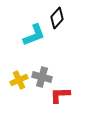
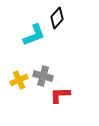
gray cross: moved 1 px right, 1 px up
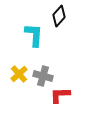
black diamond: moved 2 px right, 2 px up
cyan L-shape: rotated 65 degrees counterclockwise
yellow cross: moved 6 px up; rotated 18 degrees counterclockwise
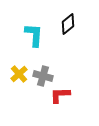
black diamond: moved 9 px right, 8 px down; rotated 10 degrees clockwise
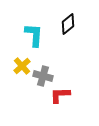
yellow cross: moved 3 px right, 8 px up
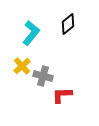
cyan L-shape: moved 3 px left, 2 px up; rotated 35 degrees clockwise
red L-shape: moved 2 px right
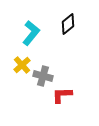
yellow cross: moved 1 px up
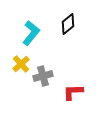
yellow cross: moved 1 px left, 1 px up
gray cross: rotated 30 degrees counterclockwise
red L-shape: moved 11 px right, 3 px up
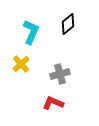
cyan L-shape: moved 1 px up; rotated 15 degrees counterclockwise
gray cross: moved 17 px right, 2 px up
red L-shape: moved 20 px left, 11 px down; rotated 25 degrees clockwise
